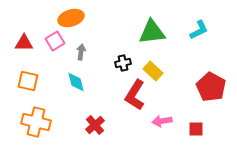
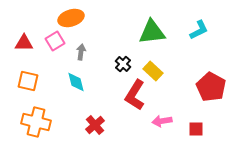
black cross: moved 1 px down; rotated 35 degrees counterclockwise
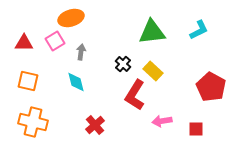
orange cross: moved 3 px left
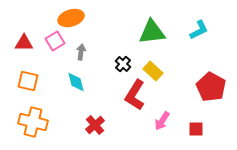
pink arrow: rotated 48 degrees counterclockwise
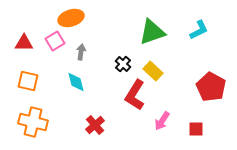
green triangle: rotated 12 degrees counterclockwise
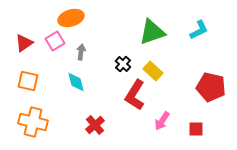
red triangle: rotated 36 degrees counterclockwise
red pentagon: rotated 16 degrees counterclockwise
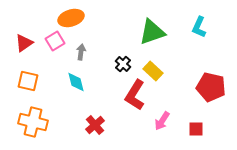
cyan L-shape: moved 3 px up; rotated 140 degrees clockwise
